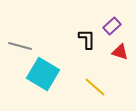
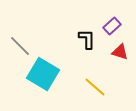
gray line: rotated 30 degrees clockwise
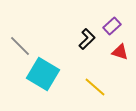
black L-shape: rotated 45 degrees clockwise
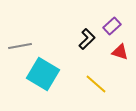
gray line: rotated 55 degrees counterclockwise
yellow line: moved 1 px right, 3 px up
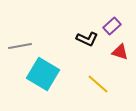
black L-shape: rotated 70 degrees clockwise
yellow line: moved 2 px right
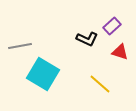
yellow line: moved 2 px right
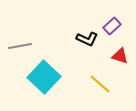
red triangle: moved 4 px down
cyan square: moved 1 px right, 3 px down; rotated 12 degrees clockwise
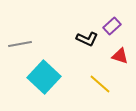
gray line: moved 2 px up
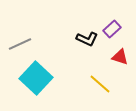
purple rectangle: moved 3 px down
gray line: rotated 15 degrees counterclockwise
red triangle: moved 1 px down
cyan square: moved 8 px left, 1 px down
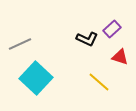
yellow line: moved 1 px left, 2 px up
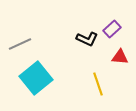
red triangle: rotated 12 degrees counterclockwise
cyan square: rotated 8 degrees clockwise
yellow line: moved 1 px left, 2 px down; rotated 30 degrees clockwise
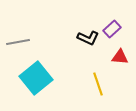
black L-shape: moved 1 px right, 1 px up
gray line: moved 2 px left, 2 px up; rotated 15 degrees clockwise
